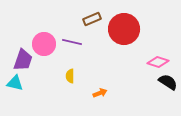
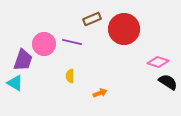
cyan triangle: rotated 18 degrees clockwise
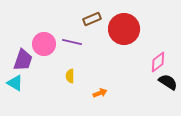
pink diamond: rotated 55 degrees counterclockwise
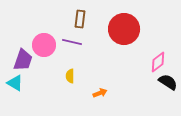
brown rectangle: moved 12 px left; rotated 60 degrees counterclockwise
pink circle: moved 1 px down
